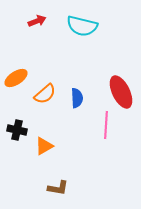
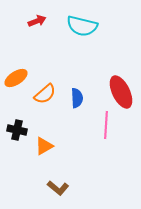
brown L-shape: rotated 30 degrees clockwise
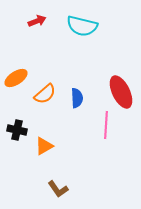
brown L-shape: moved 1 px down; rotated 15 degrees clockwise
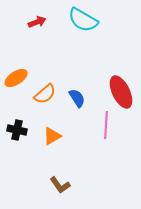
red arrow: moved 1 px down
cyan semicircle: moved 1 px right, 6 px up; rotated 16 degrees clockwise
blue semicircle: rotated 30 degrees counterclockwise
orange triangle: moved 8 px right, 10 px up
brown L-shape: moved 2 px right, 4 px up
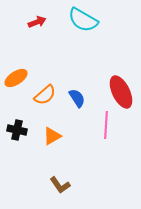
orange semicircle: moved 1 px down
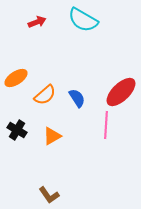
red ellipse: rotated 72 degrees clockwise
black cross: rotated 18 degrees clockwise
brown L-shape: moved 11 px left, 10 px down
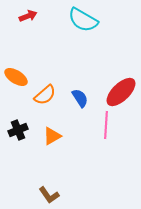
red arrow: moved 9 px left, 6 px up
orange ellipse: moved 1 px up; rotated 65 degrees clockwise
blue semicircle: moved 3 px right
black cross: moved 1 px right; rotated 36 degrees clockwise
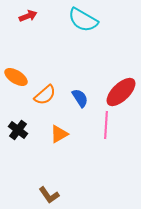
black cross: rotated 30 degrees counterclockwise
orange triangle: moved 7 px right, 2 px up
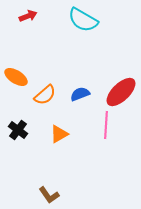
blue semicircle: moved 4 px up; rotated 78 degrees counterclockwise
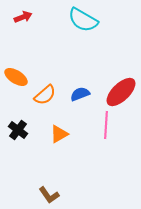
red arrow: moved 5 px left, 1 px down
